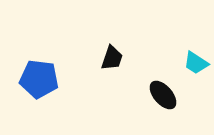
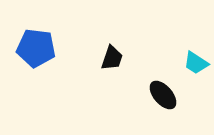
blue pentagon: moved 3 px left, 31 px up
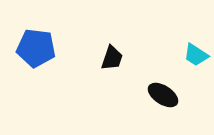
cyan trapezoid: moved 8 px up
black ellipse: rotated 16 degrees counterclockwise
